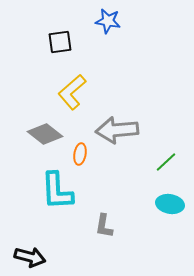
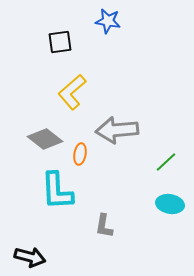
gray diamond: moved 5 px down
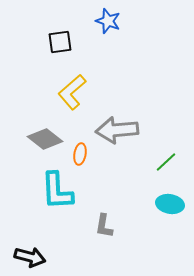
blue star: rotated 10 degrees clockwise
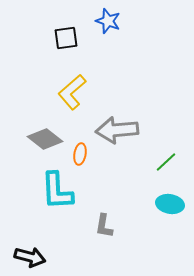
black square: moved 6 px right, 4 px up
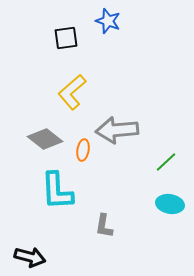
orange ellipse: moved 3 px right, 4 px up
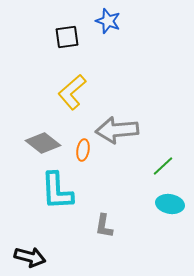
black square: moved 1 px right, 1 px up
gray diamond: moved 2 px left, 4 px down
green line: moved 3 px left, 4 px down
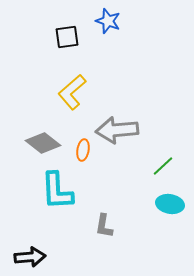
black arrow: rotated 20 degrees counterclockwise
